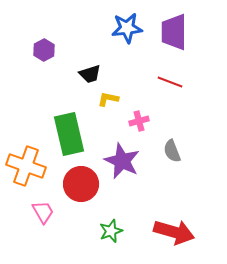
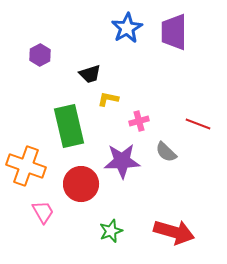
blue star: rotated 24 degrees counterclockwise
purple hexagon: moved 4 px left, 5 px down
red line: moved 28 px right, 42 px down
green rectangle: moved 8 px up
gray semicircle: moved 6 px left, 1 px down; rotated 25 degrees counterclockwise
purple star: rotated 27 degrees counterclockwise
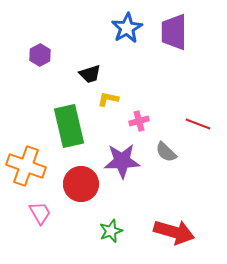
pink trapezoid: moved 3 px left, 1 px down
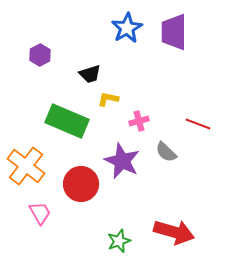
green rectangle: moved 2 px left, 5 px up; rotated 54 degrees counterclockwise
purple star: rotated 27 degrees clockwise
orange cross: rotated 18 degrees clockwise
green star: moved 8 px right, 10 px down
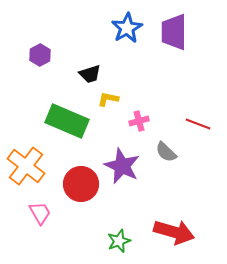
purple star: moved 5 px down
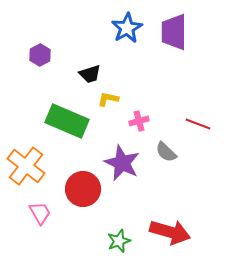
purple star: moved 3 px up
red circle: moved 2 px right, 5 px down
red arrow: moved 4 px left
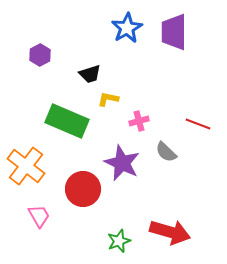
pink trapezoid: moved 1 px left, 3 px down
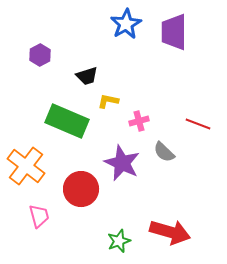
blue star: moved 1 px left, 4 px up
black trapezoid: moved 3 px left, 2 px down
yellow L-shape: moved 2 px down
gray semicircle: moved 2 px left
red circle: moved 2 px left
pink trapezoid: rotated 15 degrees clockwise
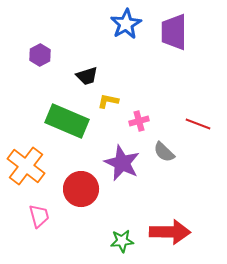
red arrow: rotated 15 degrees counterclockwise
green star: moved 3 px right; rotated 15 degrees clockwise
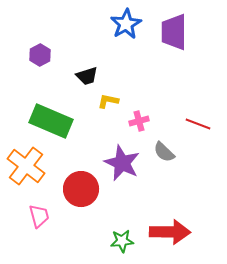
green rectangle: moved 16 px left
